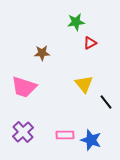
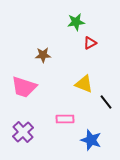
brown star: moved 1 px right, 2 px down
yellow triangle: rotated 30 degrees counterclockwise
pink rectangle: moved 16 px up
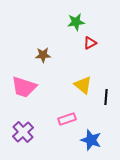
yellow triangle: moved 1 px left, 1 px down; rotated 18 degrees clockwise
black line: moved 5 px up; rotated 42 degrees clockwise
pink rectangle: moved 2 px right; rotated 18 degrees counterclockwise
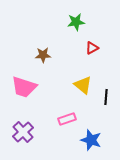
red triangle: moved 2 px right, 5 px down
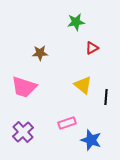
brown star: moved 3 px left, 2 px up
pink rectangle: moved 4 px down
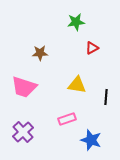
yellow triangle: moved 6 px left; rotated 30 degrees counterclockwise
pink rectangle: moved 4 px up
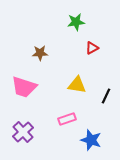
black line: moved 1 px up; rotated 21 degrees clockwise
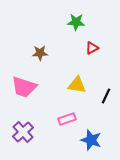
green star: rotated 12 degrees clockwise
